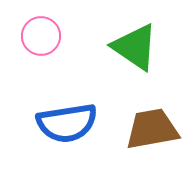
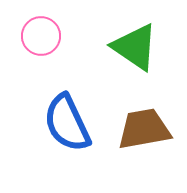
blue semicircle: rotated 74 degrees clockwise
brown trapezoid: moved 8 px left
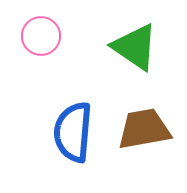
blue semicircle: moved 6 px right, 9 px down; rotated 30 degrees clockwise
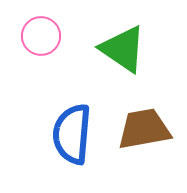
green triangle: moved 12 px left, 2 px down
blue semicircle: moved 1 px left, 2 px down
